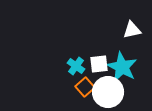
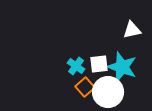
cyan star: rotated 8 degrees counterclockwise
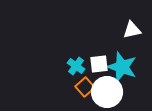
white circle: moved 1 px left
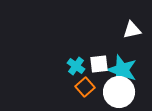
cyan star: moved 3 px down
white circle: moved 12 px right
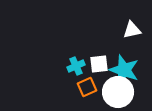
cyan cross: rotated 30 degrees clockwise
cyan star: moved 2 px right
orange square: moved 2 px right; rotated 18 degrees clockwise
white circle: moved 1 px left
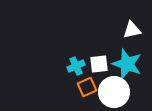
cyan star: moved 3 px right, 6 px up
white circle: moved 4 px left
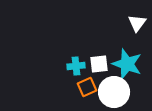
white triangle: moved 5 px right, 7 px up; rotated 42 degrees counterclockwise
cyan cross: rotated 18 degrees clockwise
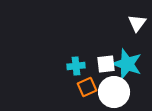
white square: moved 7 px right
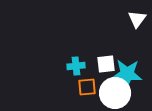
white triangle: moved 4 px up
cyan star: moved 10 px down; rotated 16 degrees counterclockwise
orange square: rotated 18 degrees clockwise
white circle: moved 1 px right, 1 px down
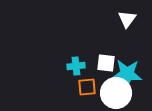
white triangle: moved 10 px left
white square: moved 1 px up; rotated 12 degrees clockwise
white circle: moved 1 px right
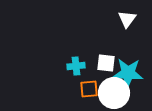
cyan star: moved 1 px right, 1 px up
orange square: moved 2 px right, 2 px down
white circle: moved 2 px left
